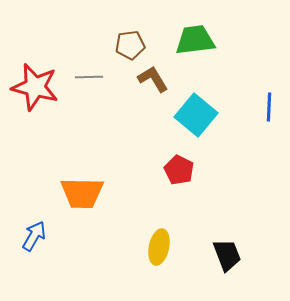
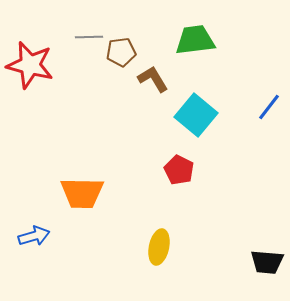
brown pentagon: moved 9 px left, 7 px down
gray line: moved 40 px up
red star: moved 5 px left, 22 px up
blue line: rotated 36 degrees clockwise
blue arrow: rotated 44 degrees clockwise
black trapezoid: moved 40 px right, 7 px down; rotated 116 degrees clockwise
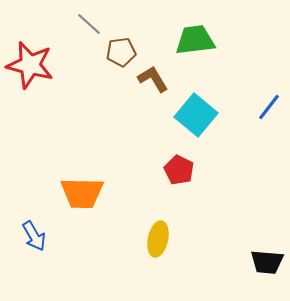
gray line: moved 13 px up; rotated 44 degrees clockwise
blue arrow: rotated 76 degrees clockwise
yellow ellipse: moved 1 px left, 8 px up
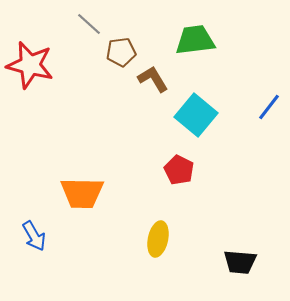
black trapezoid: moved 27 px left
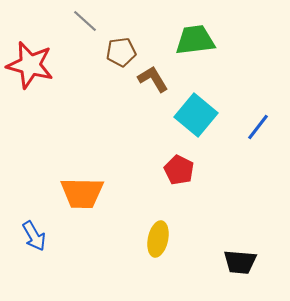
gray line: moved 4 px left, 3 px up
blue line: moved 11 px left, 20 px down
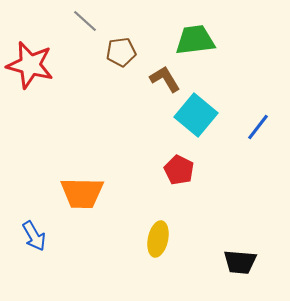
brown L-shape: moved 12 px right
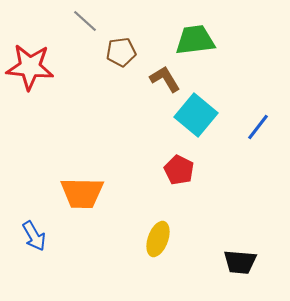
red star: moved 2 px down; rotated 9 degrees counterclockwise
yellow ellipse: rotated 8 degrees clockwise
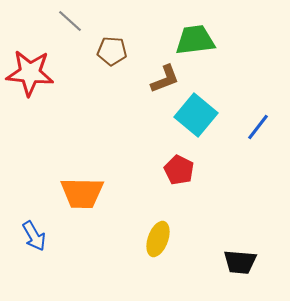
gray line: moved 15 px left
brown pentagon: moved 9 px left, 1 px up; rotated 12 degrees clockwise
red star: moved 6 px down
brown L-shape: rotated 100 degrees clockwise
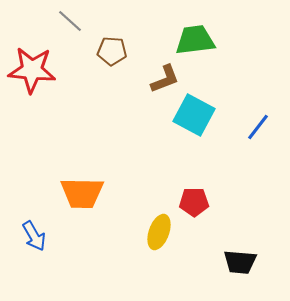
red star: moved 2 px right, 3 px up
cyan square: moved 2 px left; rotated 12 degrees counterclockwise
red pentagon: moved 15 px right, 32 px down; rotated 28 degrees counterclockwise
yellow ellipse: moved 1 px right, 7 px up
